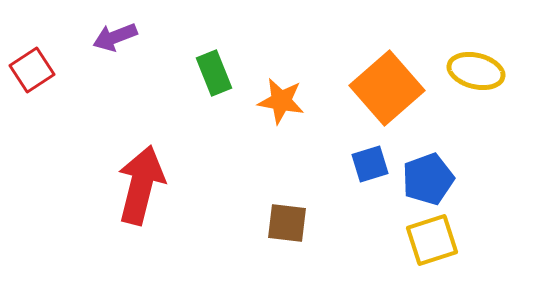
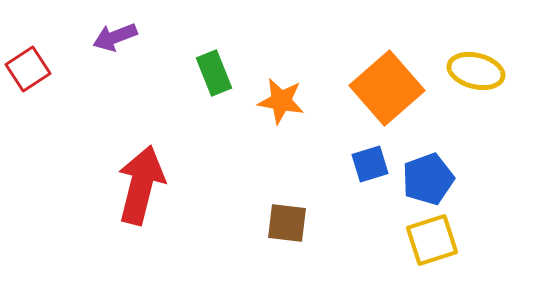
red square: moved 4 px left, 1 px up
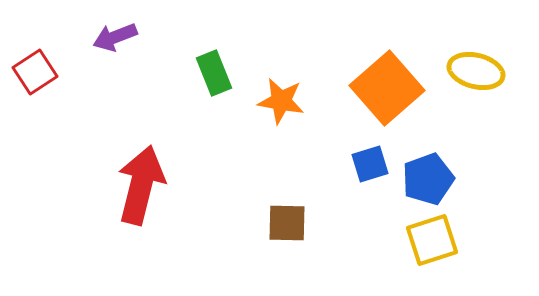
red square: moved 7 px right, 3 px down
brown square: rotated 6 degrees counterclockwise
